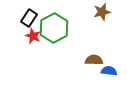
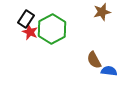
black rectangle: moved 3 px left, 1 px down
green hexagon: moved 2 px left, 1 px down
red star: moved 3 px left, 4 px up
brown semicircle: rotated 120 degrees counterclockwise
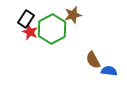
brown star: moved 29 px left, 3 px down
brown semicircle: moved 1 px left
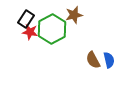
brown star: moved 1 px right
red star: rotated 14 degrees counterclockwise
blue semicircle: moved 11 px up; rotated 70 degrees clockwise
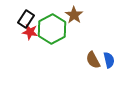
brown star: rotated 24 degrees counterclockwise
